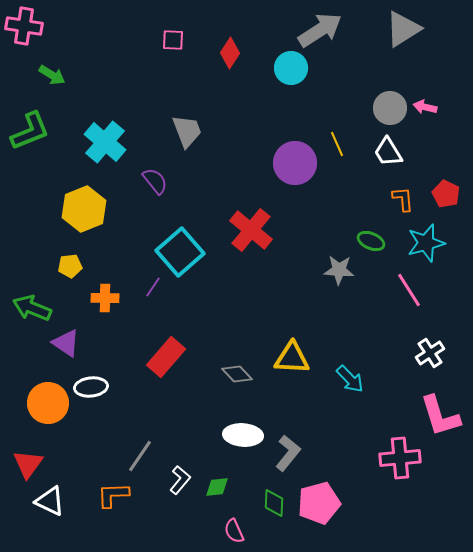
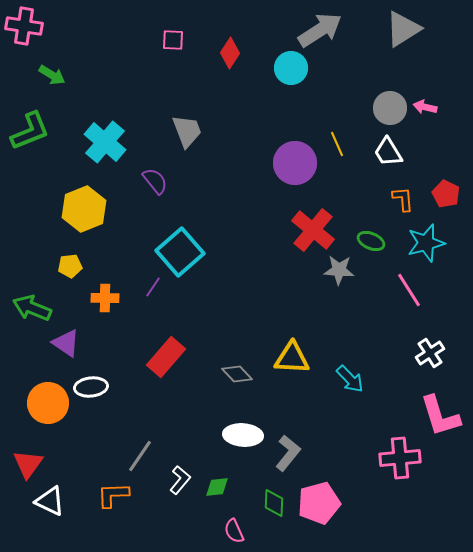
red cross at (251, 230): moved 62 px right
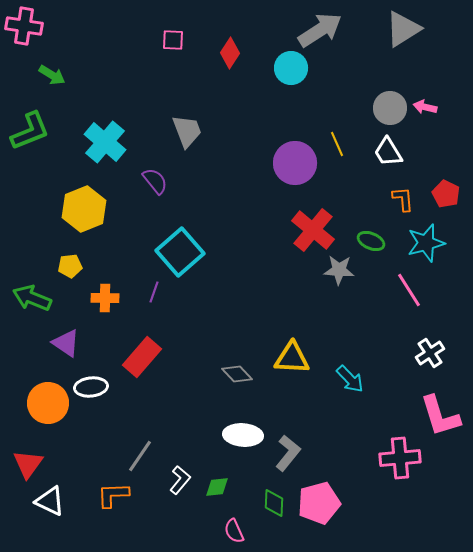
purple line at (153, 287): moved 1 px right, 5 px down; rotated 15 degrees counterclockwise
green arrow at (32, 308): moved 10 px up
red rectangle at (166, 357): moved 24 px left
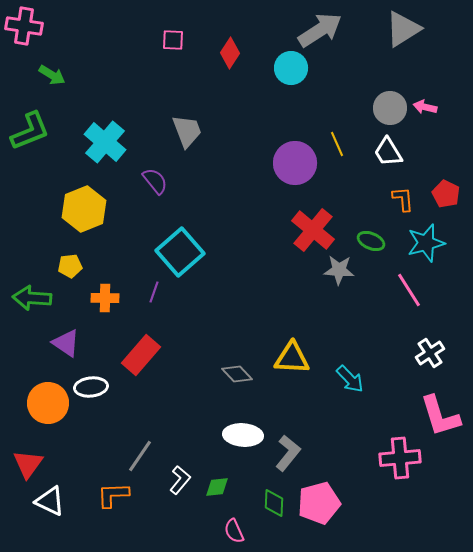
green arrow at (32, 298): rotated 18 degrees counterclockwise
red rectangle at (142, 357): moved 1 px left, 2 px up
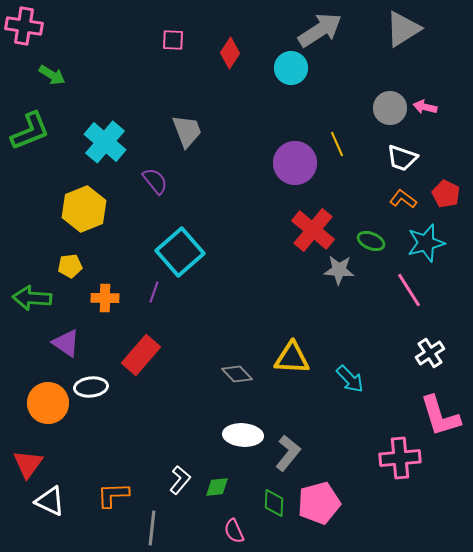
white trapezoid at (388, 152): moved 14 px right, 6 px down; rotated 40 degrees counterclockwise
orange L-shape at (403, 199): rotated 48 degrees counterclockwise
gray line at (140, 456): moved 12 px right, 72 px down; rotated 28 degrees counterclockwise
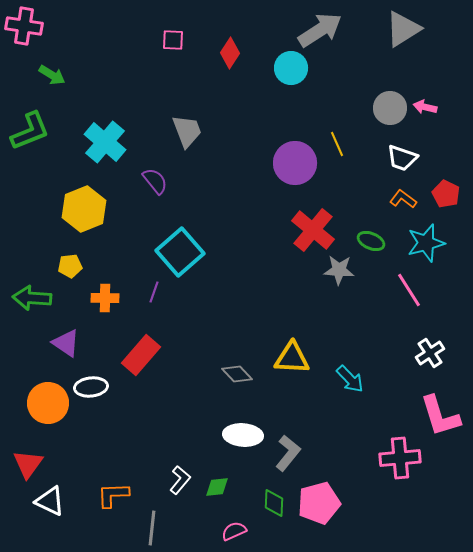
pink semicircle at (234, 531): rotated 90 degrees clockwise
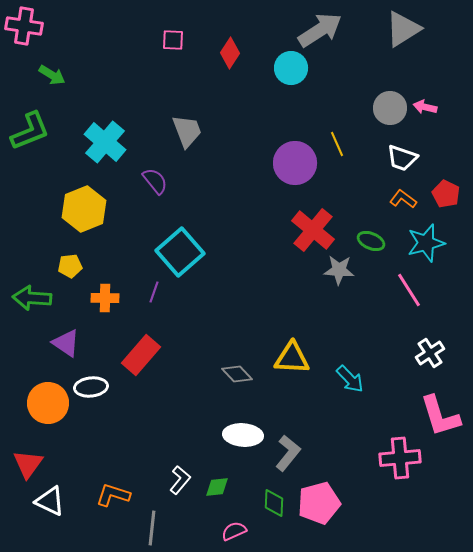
orange L-shape at (113, 495): rotated 20 degrees clockwise
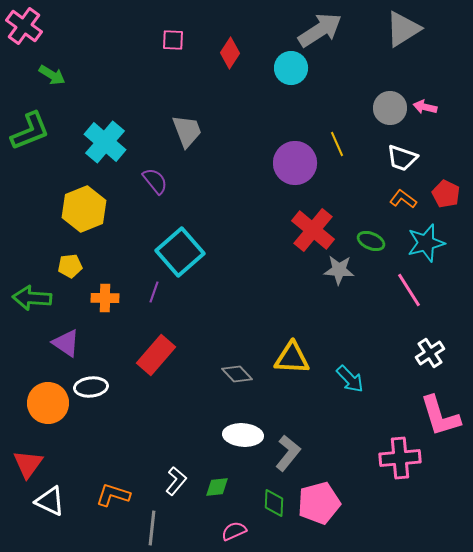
pink cross at (24, 26): rotated 27 degrees clockwise
red rectangle at (141, 355): moved 15 px right
white L-shape at (180, 480): moved 4 px left, 1 px down
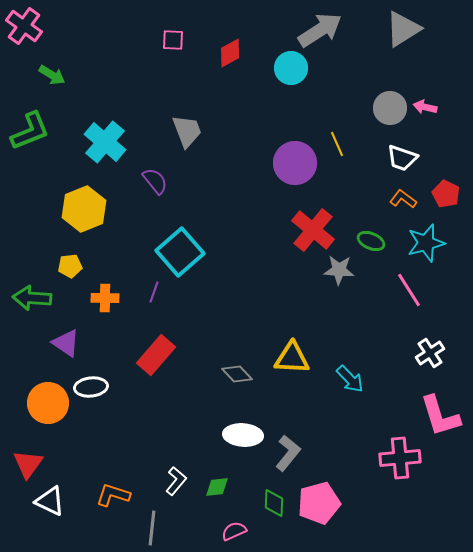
red diamond at (230, 53): rotated 28 degrees clockwise
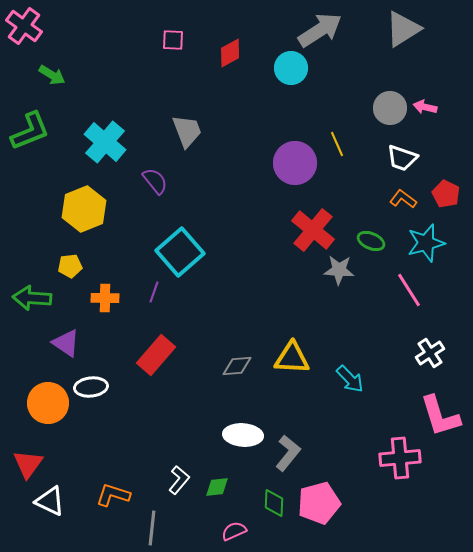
gray diamond at (237, 374): moved 8 px up; rotated 52 degrees counterclockwise
white L-shape at (176, 481): moved 3 px right, 1 px up
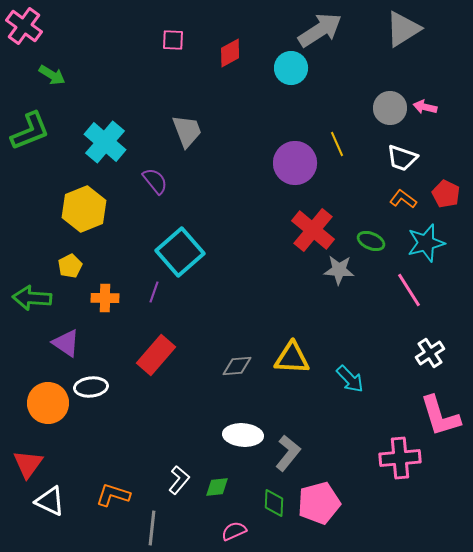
yellow pentagon at (70, 266): rotated 20 degrees counterclockwise
